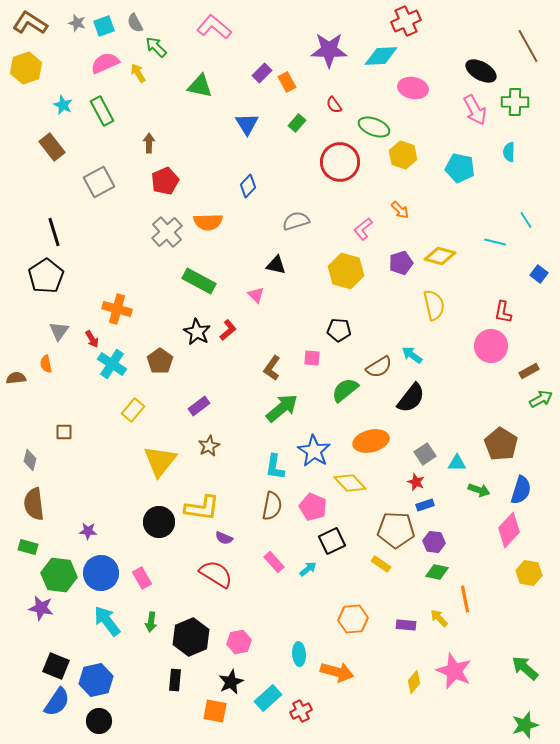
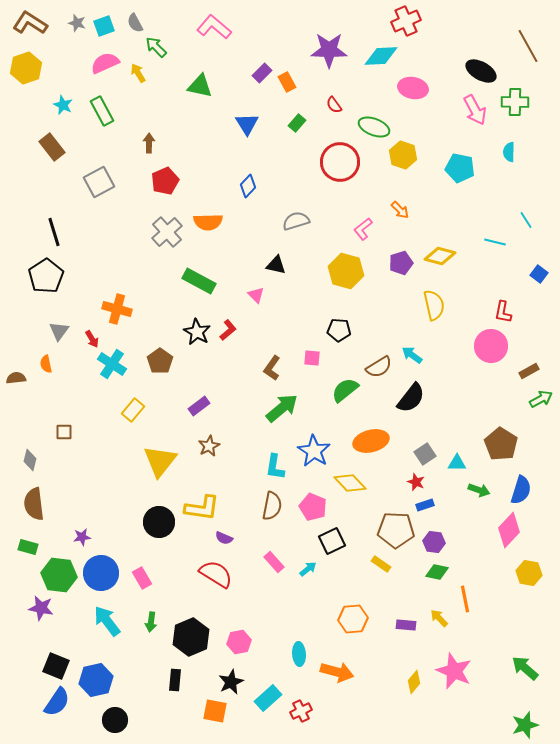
purple star at (88, 531): moved 6 px left, 6 px down; rotated 12 degrees counterclockwise
black circle at (99, 721): moved 16 px right, 1 px up
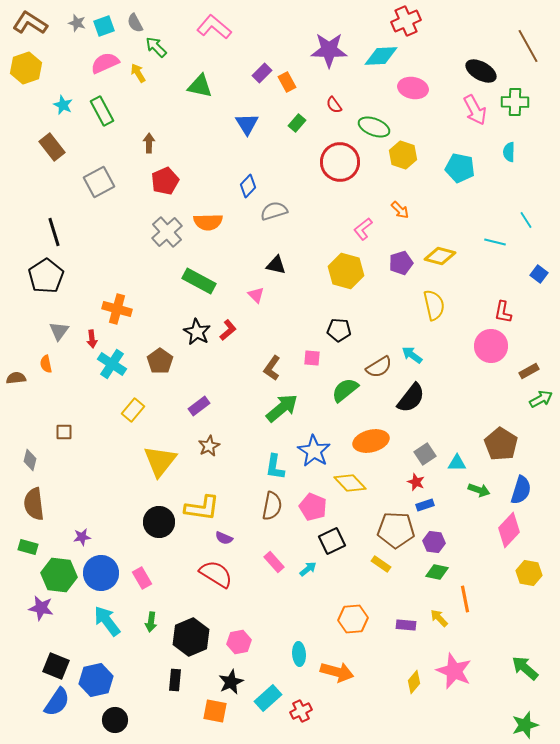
gray semicircle at (296, 221): moved 22 px left, 10 px up
red arrow at (92, 339): rotated 24 degrees clockwise
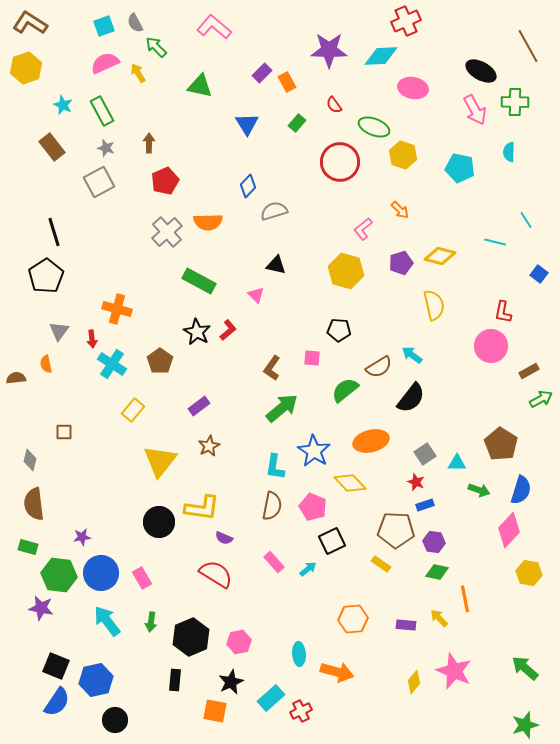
gray star at (77, 23): moved 29 px right, 125 px down
cyan rectangle at (268, 698): moved 3 px right
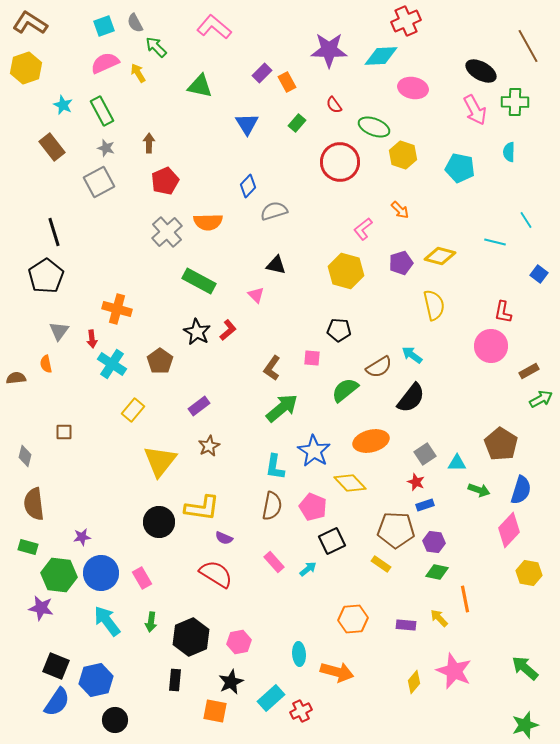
gray diamond at (30, 460): moved 5 px left, 4 px up
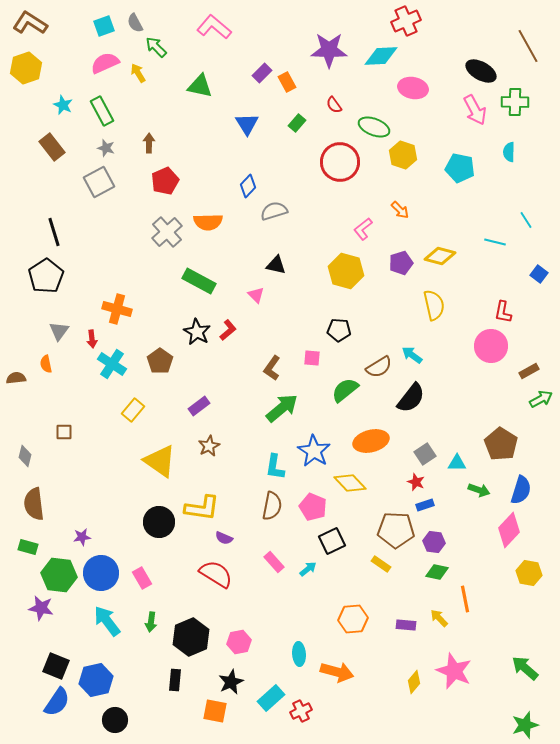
yellow triangle at (160, 461): rotated 33 degrees counterclockwise
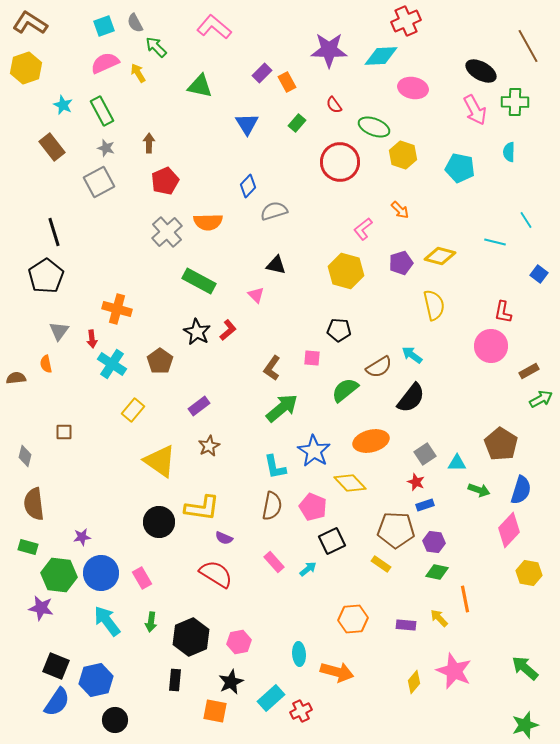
cyan L-shape at (275, 467): rotated 20 degrees counterclockwise
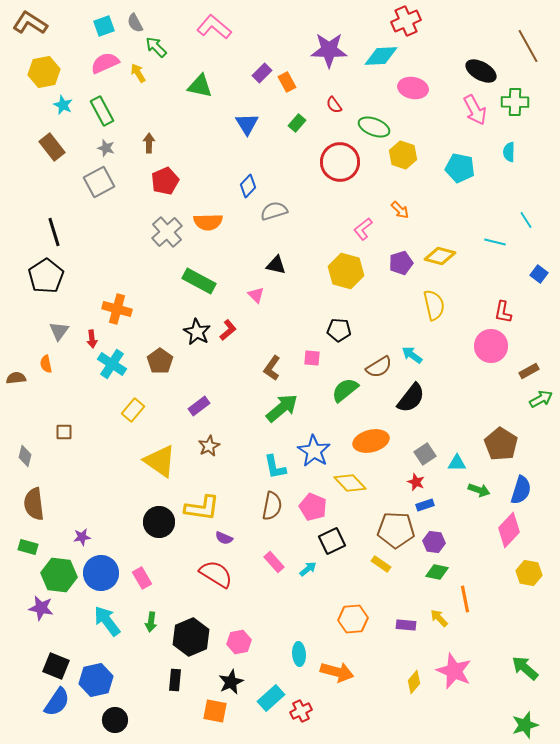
yellow hexagon at (26, 68): moved 18 px right, 4 px down; rotated 8 degrees clockwise
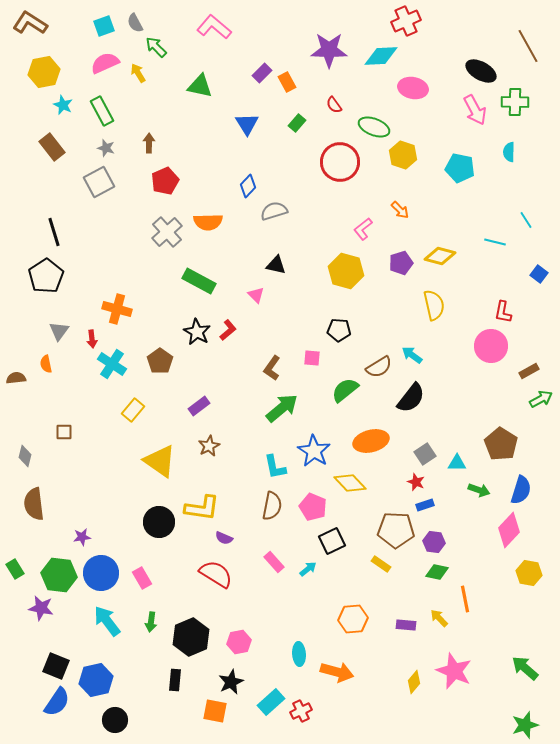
green rectangle at (28, 547): moved 13 px left, 22 px down; rotated 42 degrees clockwise
cyan rectangle at (271, 698): moved 4 px down
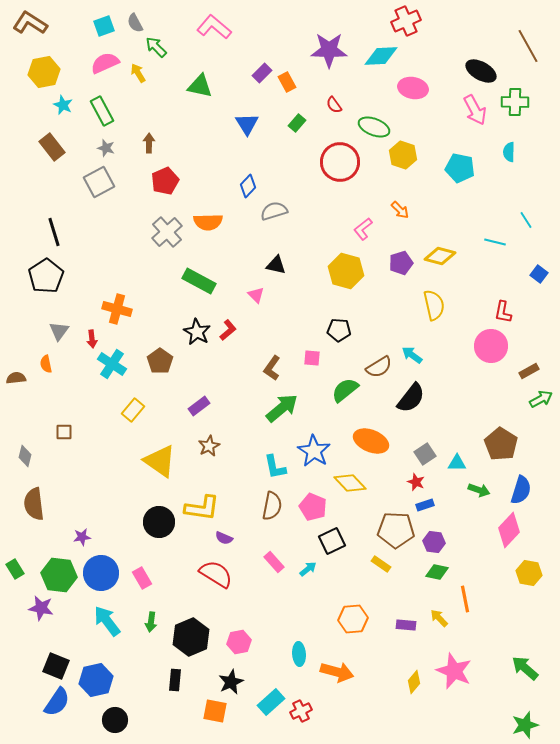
orange ellipse at (371, 441): rotated 36 degrees clockwise
